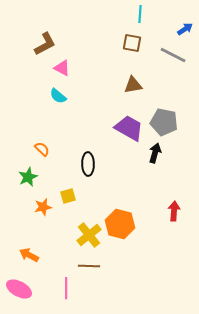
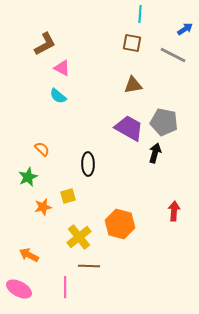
yellow cross: moved 10 px left, 2 px down
pink line: moved 1 px left, 1 px up
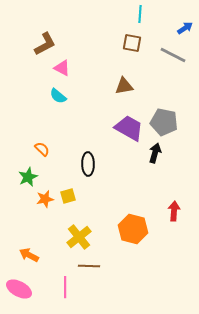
blue arrow: moved 1 px up
brown triangle: moved 9 px left, 1 px down
orange star: moved 2 px right, 8 px up
orange hexagon: moved 13 px right, 5 px down
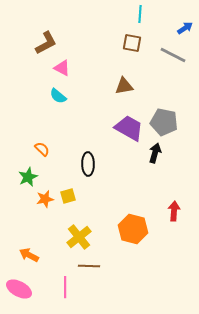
brown L-shape: moved 1 px right, 1 px up
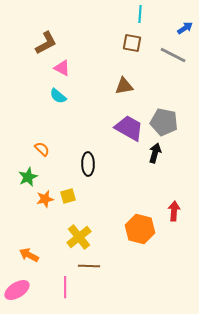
orange hexagon: moved 7 px right
pink ellipse: moved 2 px left, 1 px down; rotated 60 degrees counterclockwise
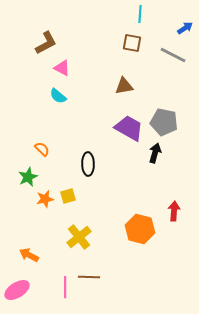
brown line: moved 11 px down
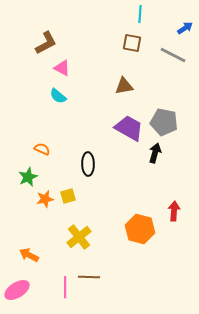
orange semicircle: rotated 21 degrees counterclockwise
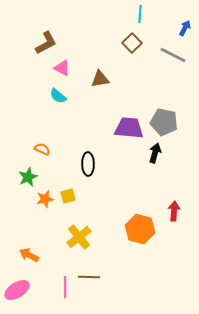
blue arrow: rotated 28 degrees counterclockwise
brown square: rotated 36 degrees clockwise
brown triangle: moved 24 px left, 7 px up
purple trapezoid: rotated 24 degrees counterclockwise
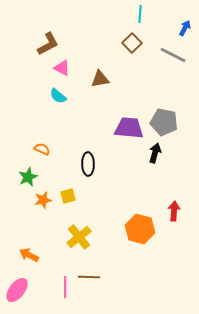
brown L-shape: moved 2 px right, 1 px down
orange star: moved 2 px left, 1 px down
pink ellipse: rotated 20 degrees counterclockwise
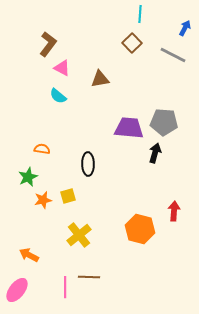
brown L-shape: rotated 25 degrees counterclockwise
gray pentagon: rotated 8 degrees counterclockwise
orange semicircle: rotated 14 degrees counterclockwise
yellow cross: moved 2 px up
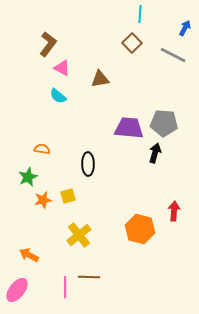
gray pentagon: moved 1 px down
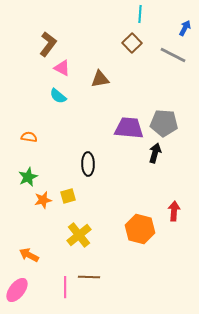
orange semicircle: moved 13 px left, 12 px up
